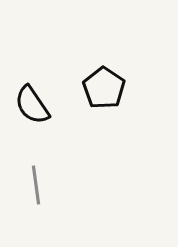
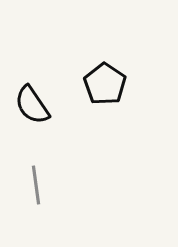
black pentagon: moved 1 px right, 4 px up
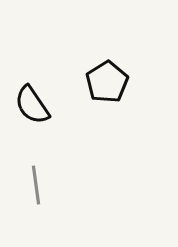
black pentagon: moved 2 px right, 2 px up; rotated 6 degrees clockwise
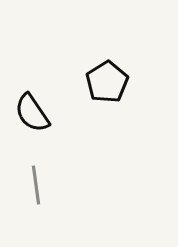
black semicircle: moved 8 px down
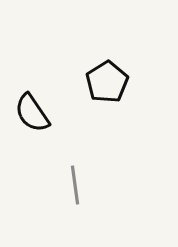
gray line: moved 39 px right
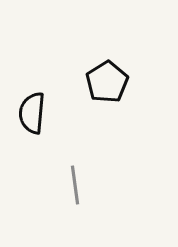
black semicircle: rotated 39 degrees clockwise
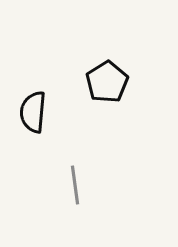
black semicircle: moved 1 px right, 1 px up
